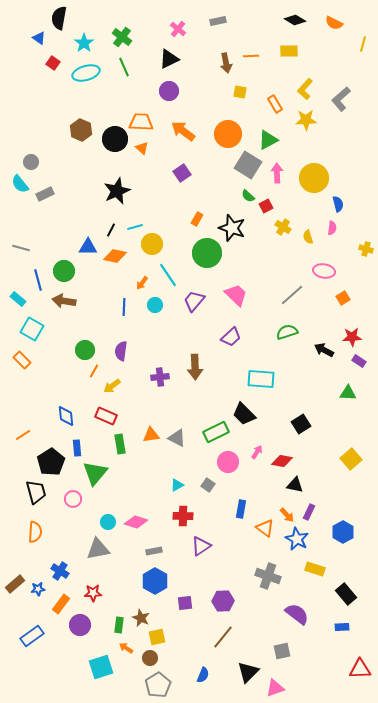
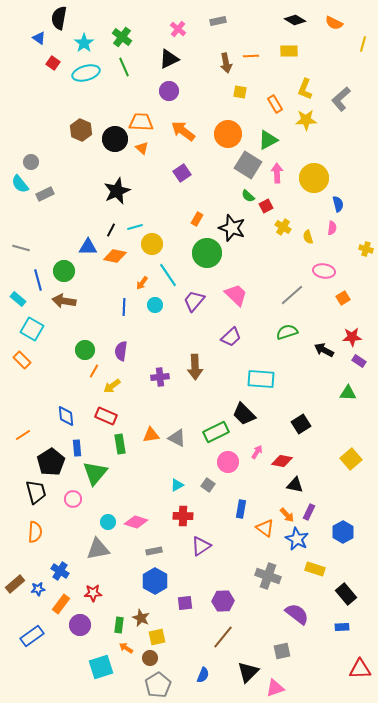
yellow L-shape at (305, 89): rotated 20 degrees counterclockwise
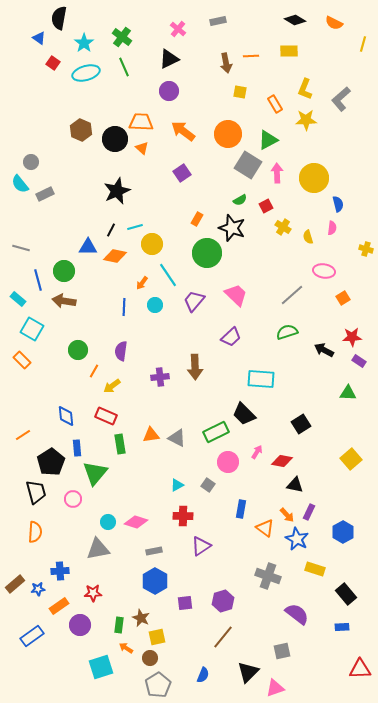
green semicircle at (248, 196): moved 8 px left, 4 px down; rotated 72 degrees counterclockwise
green circle at (85, 350): moved 7 px left
blue cross at (60, 571): rotated 36 degrees counterclockwise
purple hexagon at (223, 601): rotated 15 degrees counterclockwise
orange rectangle at (61, 604): moved 2 px left, 2 px down; rotated 18 degrees clockwise
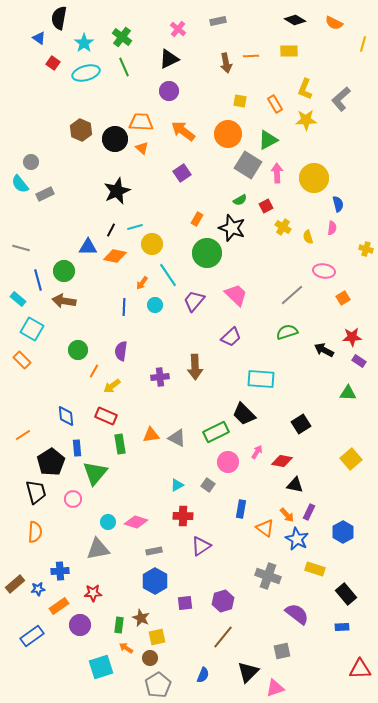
yellow square at (240, 92): moved 9 px down
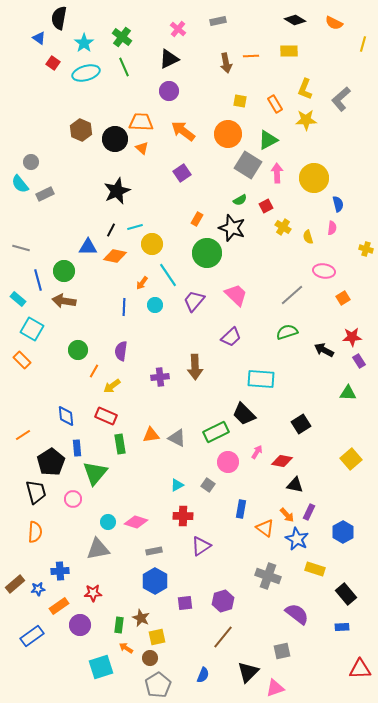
purple rectangle at (359, 361): rotated 24 degrees clockwise
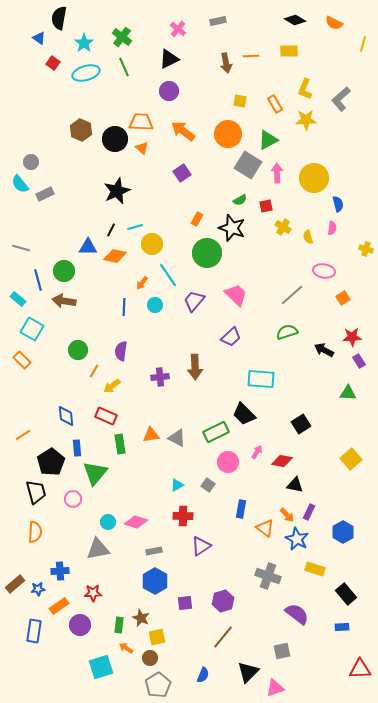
red square at (266, 206): rotated 16 degrees clockwise
blue rectangle at (32, 636): moved 2 px right, 5 px up; rotated 45 degrees counterclockwise
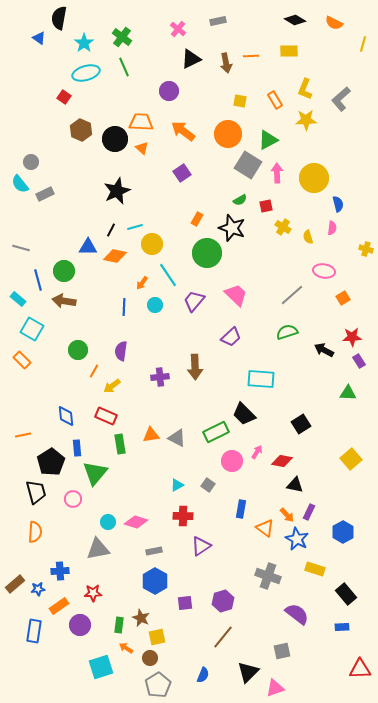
black triangle at (169, 59): moved 22 px right
red square at (53, 63): moved 11 px right, 34 px down
orange rectangle at (275, 104): moved 4 px up
orange line at (23, 435): rotated 21 degrees clockwise
pink circle at (228, 462): moved 4 px right, 1 px up
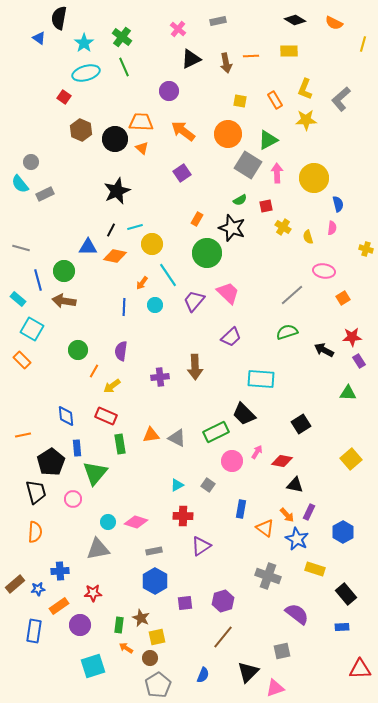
pink trapezoid at (236, 295): moved 8 px left, 2 px up
cyan square at (101, 667): moved 8 px left, 1 px up
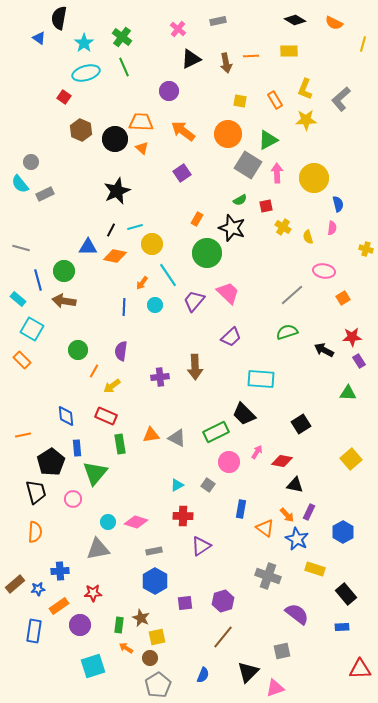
pink circle at (232, 461): moved 3 px left, 1 px down
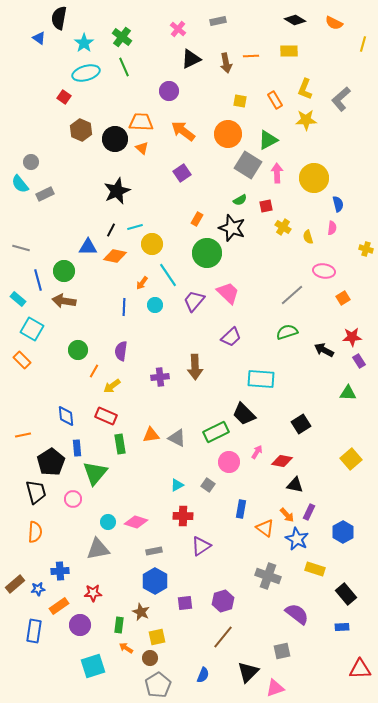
brown star at (141, 618): moved 6 px up
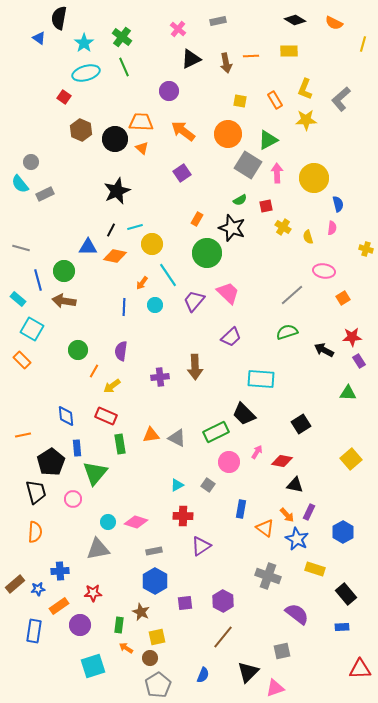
purple hexagon at (223, 601): rotated 15 degrees counterclockwise
